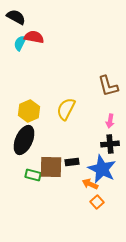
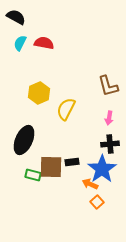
red semicircle: moved 10 px right, 6 px down
yellow hexagon: moved 10 px right, 18 px up
pink arrow: moved 1 px left, 3 px up
blue star: rotated 12 degrees clockwise
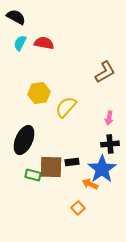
brown L-shape: moved 3 px left, 14 px up; rotated 105 degrees counterclockwise
yellow hexagon: rotated 15 degrees clockwise
yellow semicircle: moved 2 px up; rotated 15 degrees clockwise
orange square: moved 19 px left, 6 px down
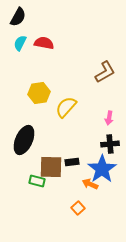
black semicircle: moved 2 px right; rotated 90 degrees clockwise
green rectangle: moved 4 px right, 6 px down
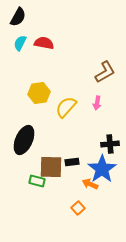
pink arrow: moved 12 px left, 15 px up
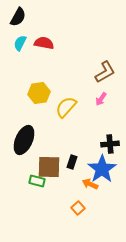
pink arrow: moved 4 px right, 4 px up; rotated 24 degrees clockwise
black rectangle: rotated 64 degrees counterclockwise
brown square: moved 2 px left
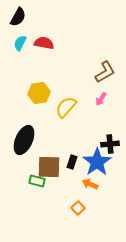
blue star: moved 5 px left, 7 px up
